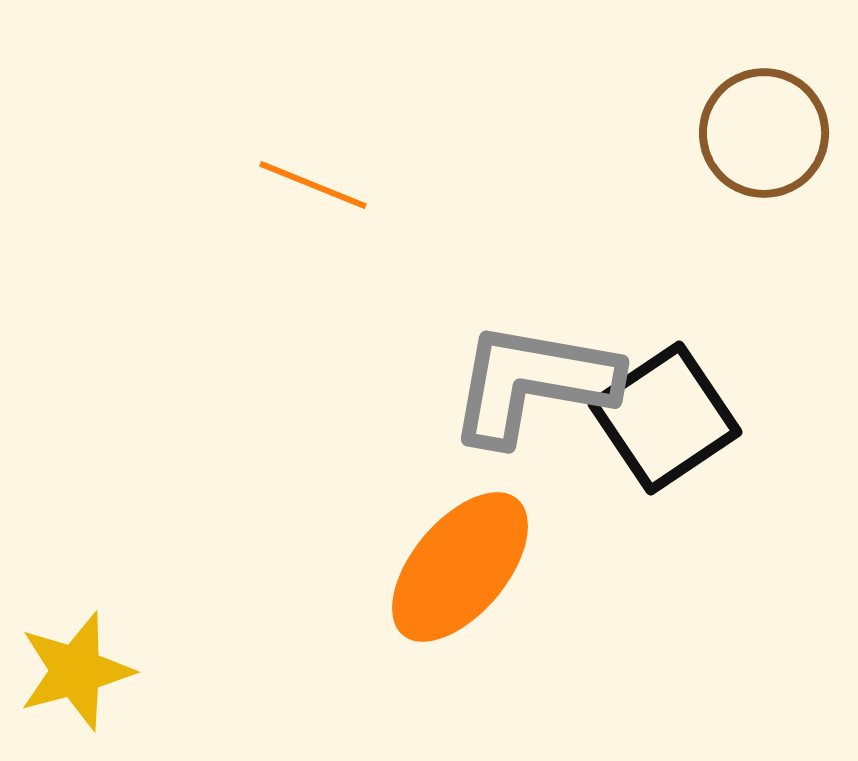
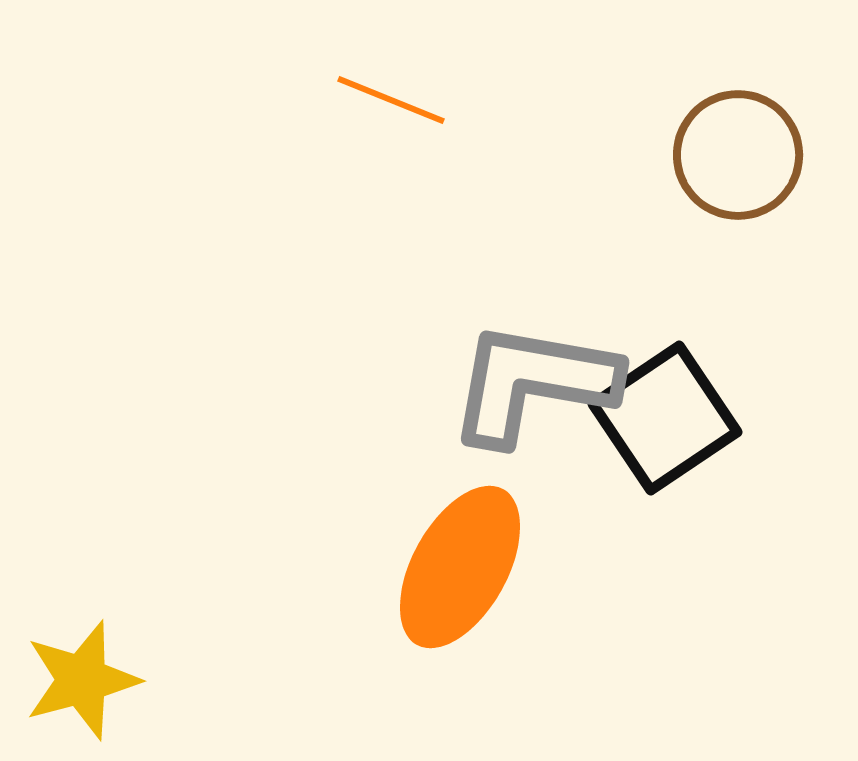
brown circle: moved 26 px left, 22 px down
orange line: moved 78 px right, 85 px up
orange ellipse: rotated 11 degrees counterclockwise
yellow star: moved 6 px right, 9 px down
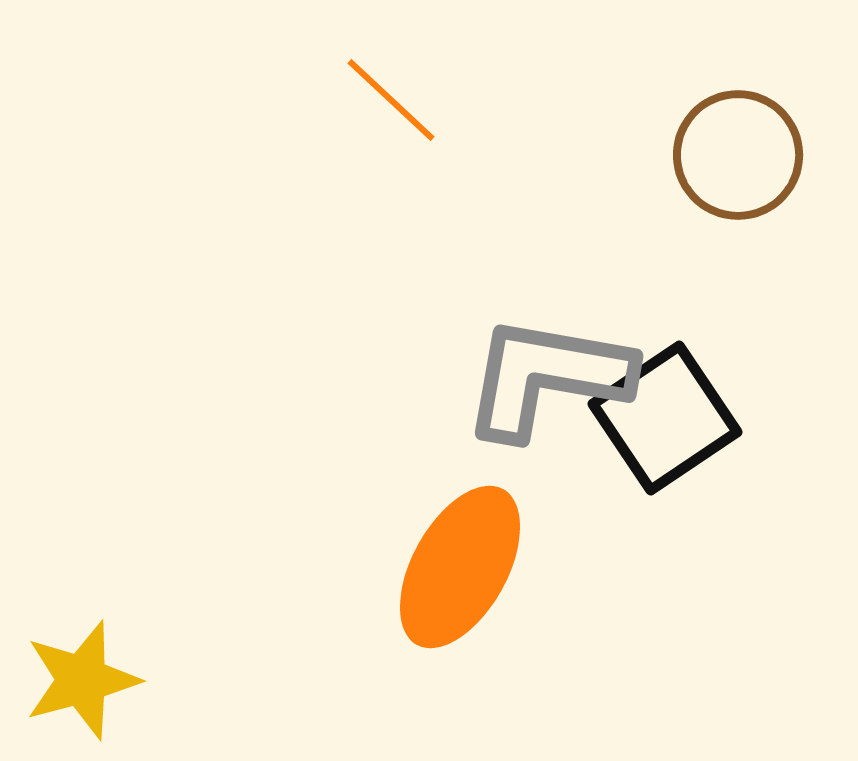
orange line: rotated 21 degrees clockwise
gray L-shape: moved 14 px right, 6 px up
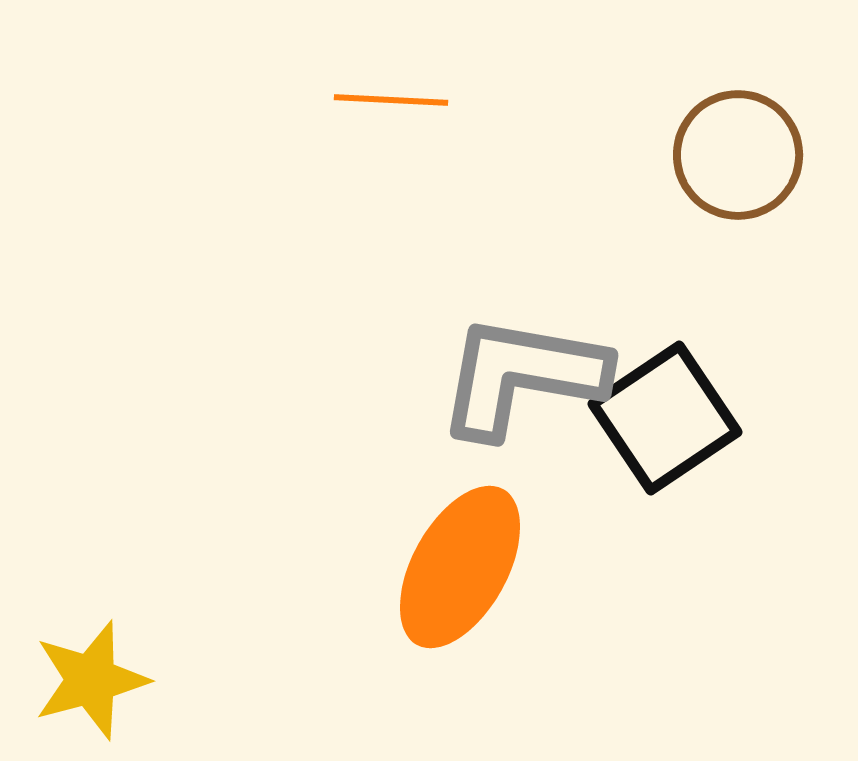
orange line: rotated 40 degrees counterclockwise
gray L-shape: moved 25 px left, 1 px up
yellow star: moved 9 px right
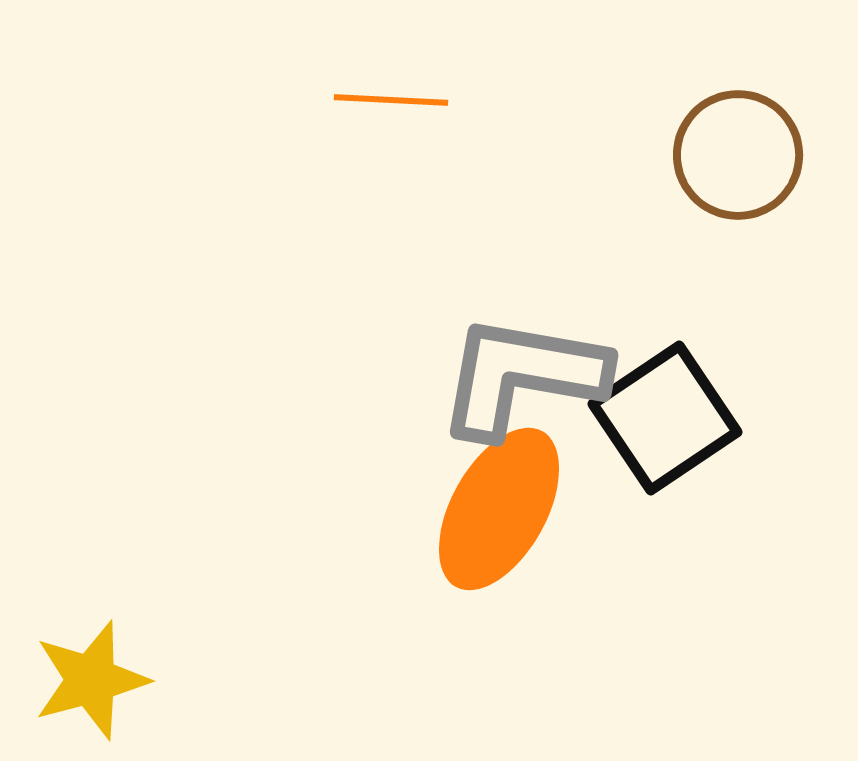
orange ellipse: moved 39 px right, 58 px up
